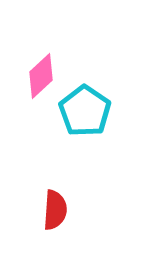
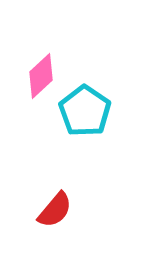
red semicircle: rotated 36 degrees clockwise
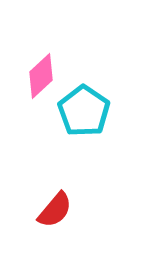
cyan pentagon: moved 1 px left
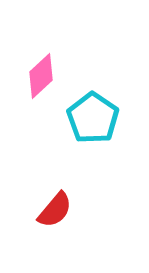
cyan pentagon: moved 9 px right, 7 px down
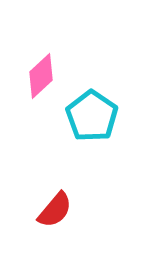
cyan pentagon: moved 1 px left, 2 px up
